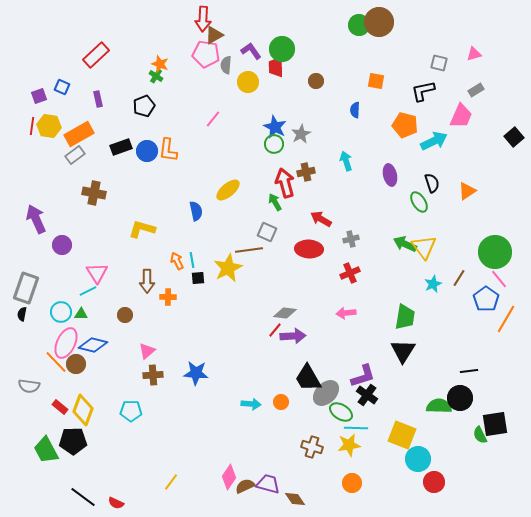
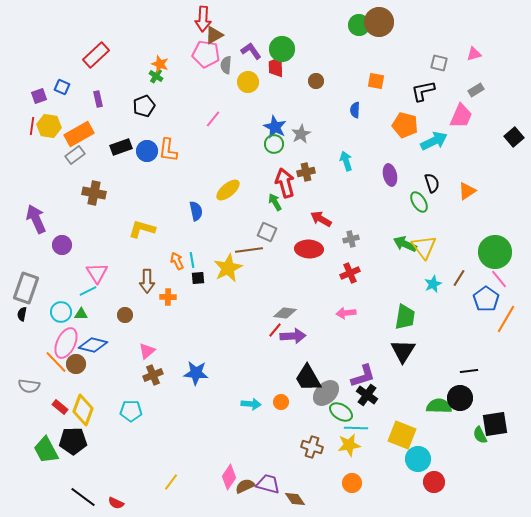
brown cross at (153, 375): rotated 18 degrees counterclockwise
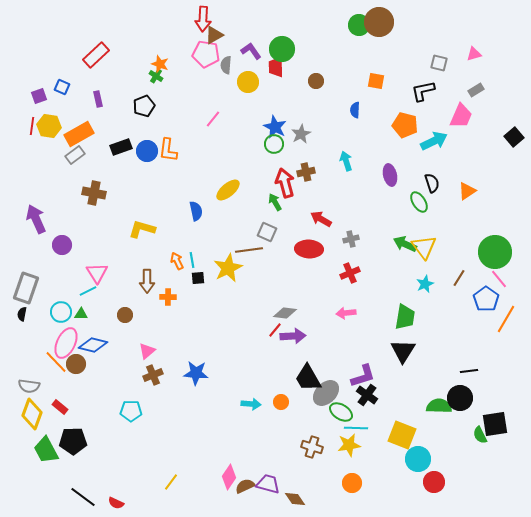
cyan star at (433, 284): moved 8 px left
yellow diamond at (83, 410): moved 51 px left, 4 px down
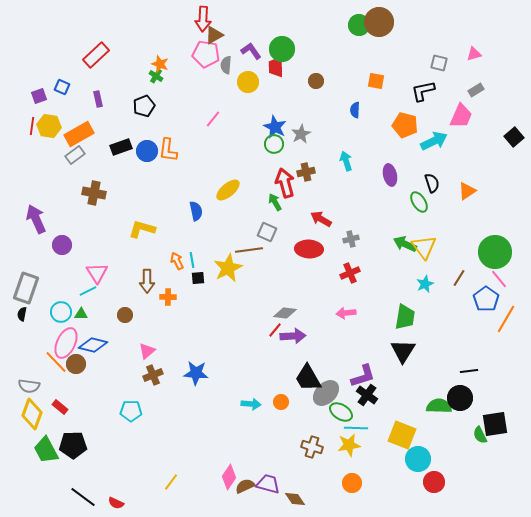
black pentagon at (73, 441): moved 4 px down
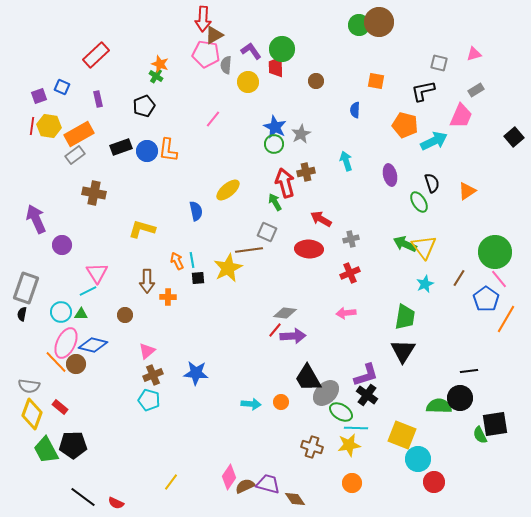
purple L-shape at (363, 376): moved 3 px right, 1 px up
cyan pentagon at (131, 411): moved 18 px right, 11 px up; rotated 15 degrees clockwise
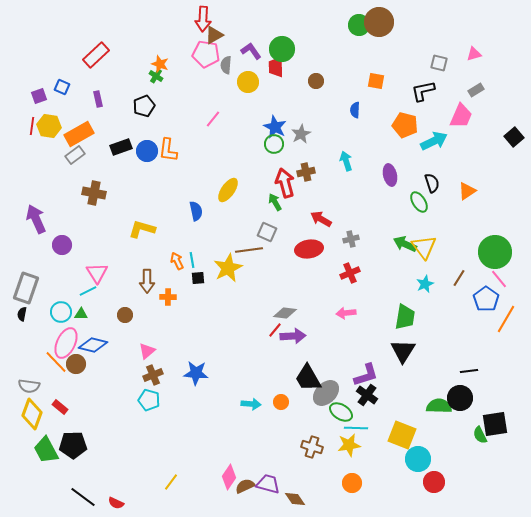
yellow ellipse at (228, 190): rotated 15 degrees counterclockwise
red ellipse at (309, 249): rotated 12 degrees counterclockwise
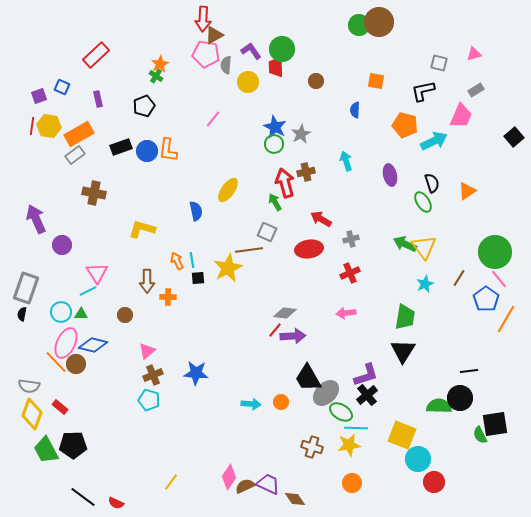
orange star at (160, 64): rotated 24 degrees clockwise
green ellipse at (419, 202): moved 4 px right
black cross at (367, 395): rotated 15 degrees clockwise
purple trapezoid at (268, 484): rotated 10 degrees clockwise
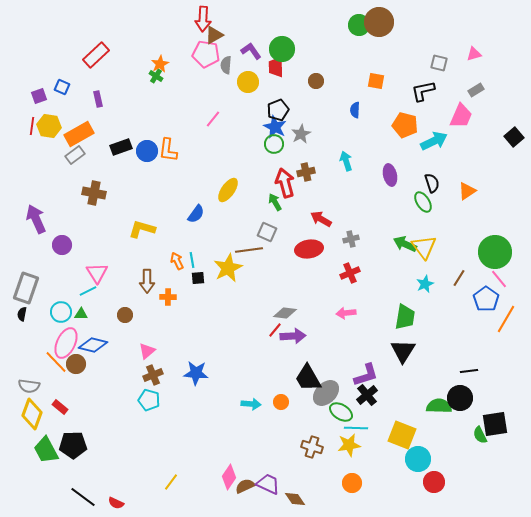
black pentagon at (144, 106): moved 134 px right, 4 px down
blue semicircle at (196, 211): moved 3 px down; rotated 48 degrees clockwise
